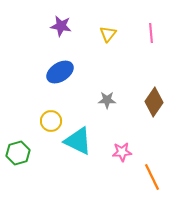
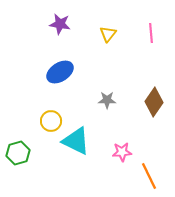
purple star: moved 1 px left, 2 px up
cyan triangle: moved 2 px left
orange line: moved 3 px left, 1 px up
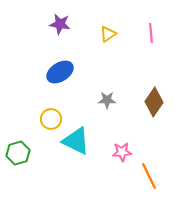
yellow triangle: rotated 18 degrees clockwise
yellow circle: moved 2 px up
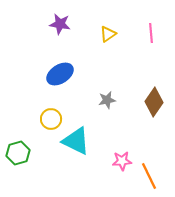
blue ellipse: moved 2 px down
gray star: rotated 12 degrees counterclockwise
pink star: moved 9 px down
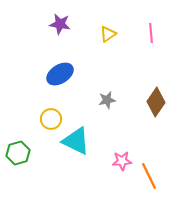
brown diamond: moved 2 px right
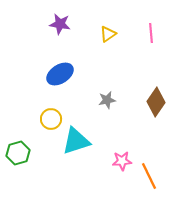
cyan triangle: rotated 44 degrees counterclockwise
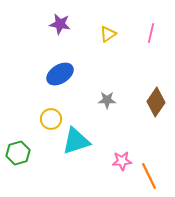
pink line: rotated 18 degrees clockwise
gray star: rotated 12 degrees clockwise
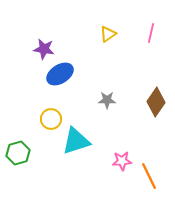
purple star: moved 16 px left, 25 px down
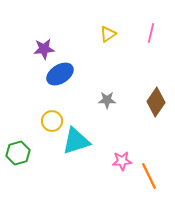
purple star: rotated 15 degrees counterclockwise
yellow circle: moved 1 px right, 2 px down
